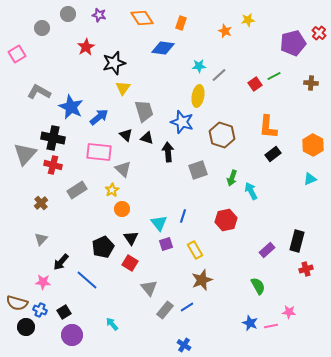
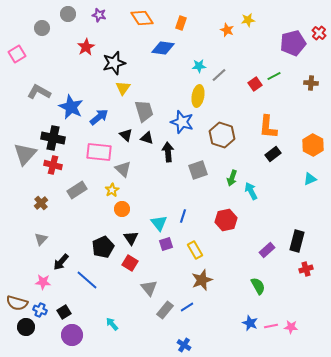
orange star at (225, 31): moved 2 px right, 1 px up
pink star at (289, 312): moved 2 px right, 15 px down
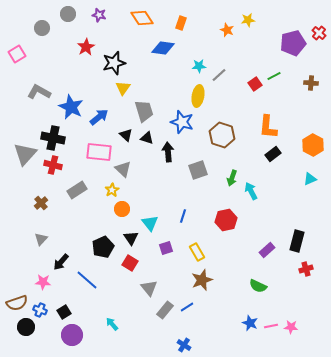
cyan triangle at (159, 223): moved 9 px left
purple square at (166, 244): moved 4 px down
yellow rectangle at (195, 250): moved 2 px right, 2 px down
green semicircle at (258, 286): rotated 144 degrees clockwise
brown semicircle at (17, 303): rotated 35 degrees counterclockwise
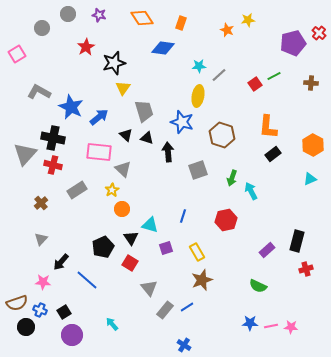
cyan triangle at (150, 223): moved 2 px down; rotated 36 degrees counterclockwise
blue star at (250, 323): rotated 21 degrees counterclockwise
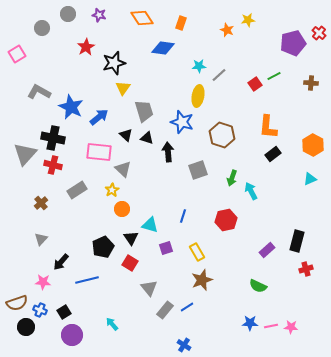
blue line at (87, 280): rotated 55 degrees counterclockwise
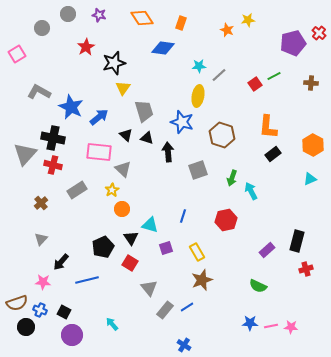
black square at (64, 312): rotated 32 degrees counterclockwise
